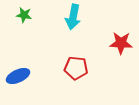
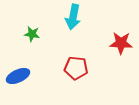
green star: moved 8 px right, 19 px down
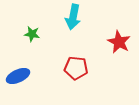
red star: moved 2 px left, 1 px up; rotated 25 degrees clockwise
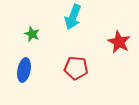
cyan arrow: rotated 10 degrees clockwise
green star: rotated 14 degrees clockwise
blue ellipse: moved 6 px right, 6 px up; rotated 55 degrees counterclockwise
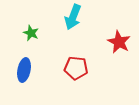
green star: moved 1 px left, 1 px up
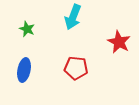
green star: moved 4 px left, 4 px up
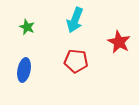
cyan arrow: moved 2 px right, 3 px down
green star: moved 2 px up
red pentagon: moved 7 px up
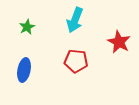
green star: rotated 21 degrees clockwise
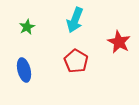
red pentagon: rotated 25 degrees clockwise
blue ellipse: rotated 25 degrees counterclockwise
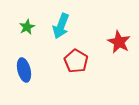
cyan arrow: moved 14 px left, 6 px down
